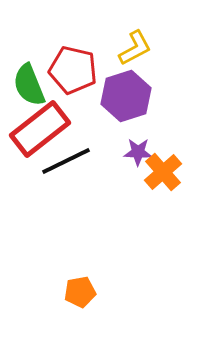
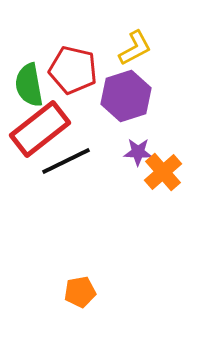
green semicircle: rotated 12 degrees clockwise
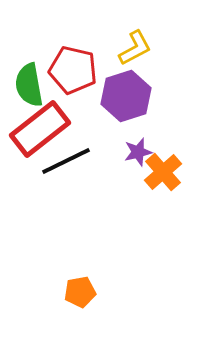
purple star: rotated 16 degrees counterclockwise
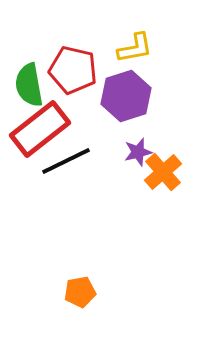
yellow L-shape: rotated 18 degrees clockwise
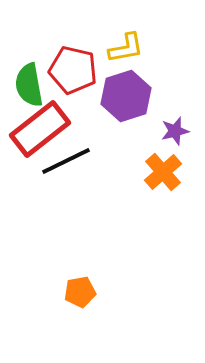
yellow L-shape: moved 9 px left
purple star: moved 37 px right, 21 px up
